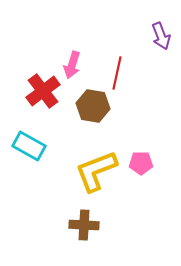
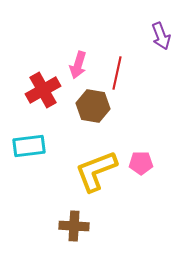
pink arrow: moved 6 px right
red cross: moved 1 px up; rotated 8 degrees clockwise
cyan rectangle: rotated 36 degrees counterclockwise
brown cross: moved 10 px left, 1 px down
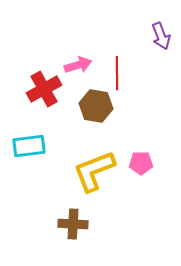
pink arrow: rotated 124 degrees counterclockwise
red line: rotated 12 degrees counterclockwise
red cross: moved 1 px right, 1 px up
brown hexagon: moved 3 px right
yellow L-shape: moved 2 px left
brown cross: moved 1 px left, 2 px up
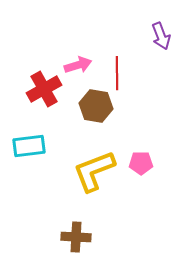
brown cross: moved 3 px right, 13 px down
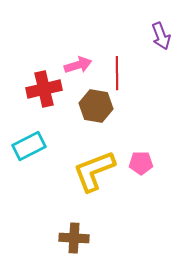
red cross: rotated 16 degrees clockwise
cyan rectangle: rotated 20 degrees counterclockwise
brown cross: moved 2 px left, 1 px down
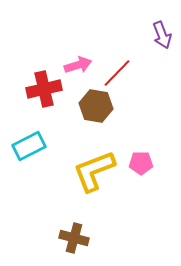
purple arrow: moved 1 px right, 1 px up
red line: rotated 44 degrees clockwise
brown cross: rotated 12 degrees clockwise
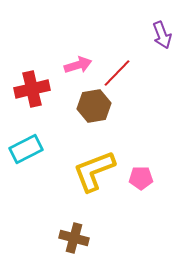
red cross: moved 12 px left
brown hexagon: moved 2 px left; rotated 20 degrees counterclockwise
cyan rectangle: moved 3 px left, 3 px down
pink pentagon: moved 15 px down
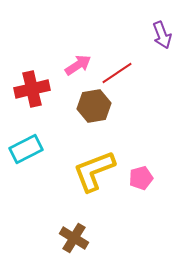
pink arrow: rotated 16 degrees counterclockwise
red line: rotated 12 degrees clockwise
pink pentagon: rotated 15 degrees counterclockwise
brown cross: rotated 16 degrees clockwise
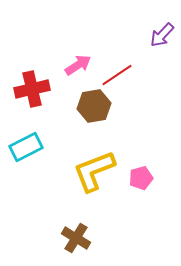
purple arrow: rotated 64 degrees clockwise
red line: moved 2 px down
cyan rectangle: moved 2 px up
brown cross: moved 2 px right
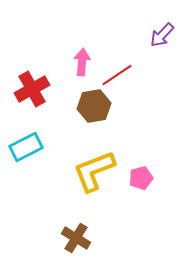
pink arrow: moved 4 px right, 3 px up; rotated 52 degrees counterclockwise
red cross: rotated 16 degrees counterclockwise
